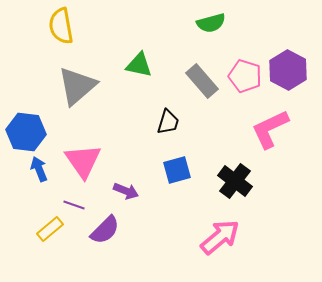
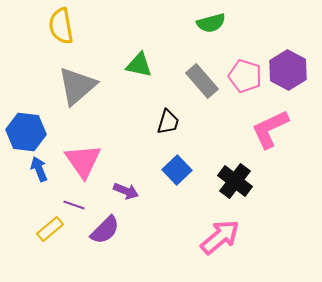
blue square: rotated 28 degrees counterclockwise
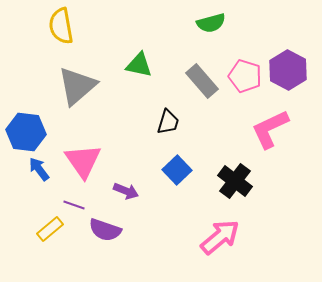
blue arrow: rotated 15 degrees counterclockwise
purple semicircle: rotated 64 degrees clockwise
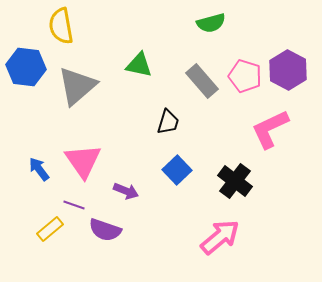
blue hexagon: moved 65 px up
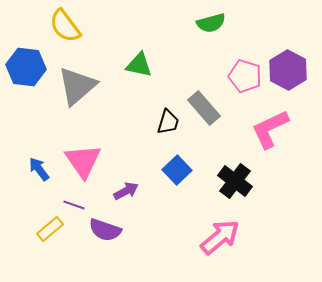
yellow semicircle: moved 4 px right; rotated 27 degrees counterclockwise
gray rectangle: moved 2 px right, 27 px down
purple arrow: rotated 50 degrees counterclockwise
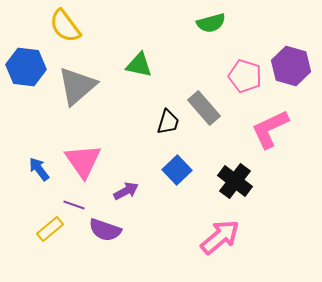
purple hexagon: moved 3 px right, 4 px up; rotated 12 degrees counterclockwise
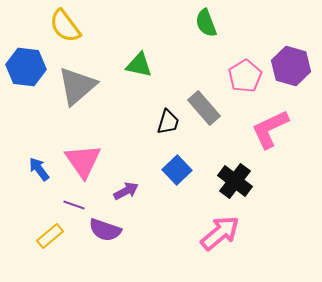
green semicircle: moved 5 px left; rotated 84 degrees clockwise
pink pentagon: rotated 24 degrees clockwise
yellow rectangle: moved 7 px down
pink arrow: moved 4 px up
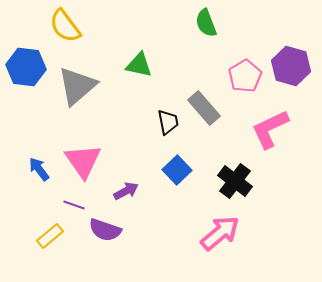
black trapezoid: rotated 28 degrees counterclockwise
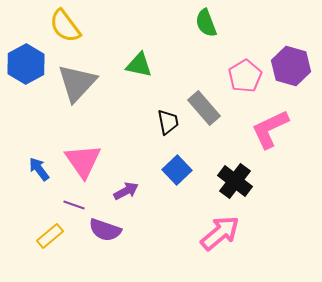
blue hexagon: moved 3 px up; rotated 24 degrees clockwise
gray triangle: moved 3 px up; rotated 6 degrees counterclockwise
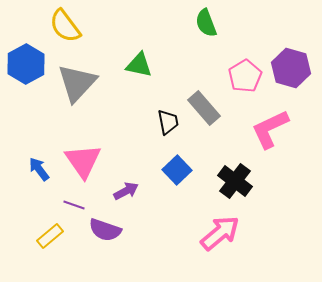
purple hexagon: moved 2 px down
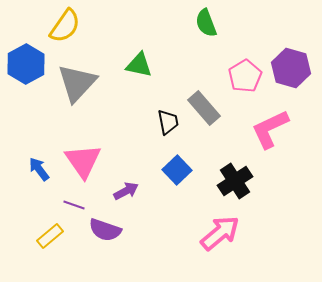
yellow semicircle: rotated 108 degrees counterclockwise
black cross: rotated 20 degrees clockwise
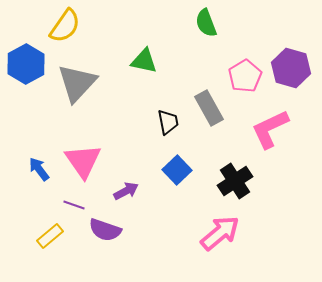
green triangle: moved 5 px right, 4 px up
gray rectangle: moved 5 px right; rotated 12 degrees clockwise
